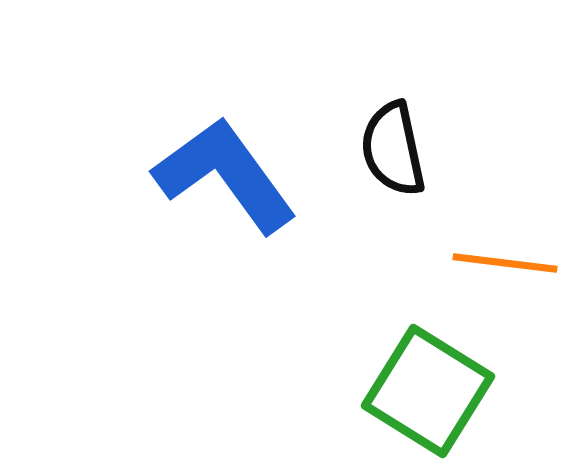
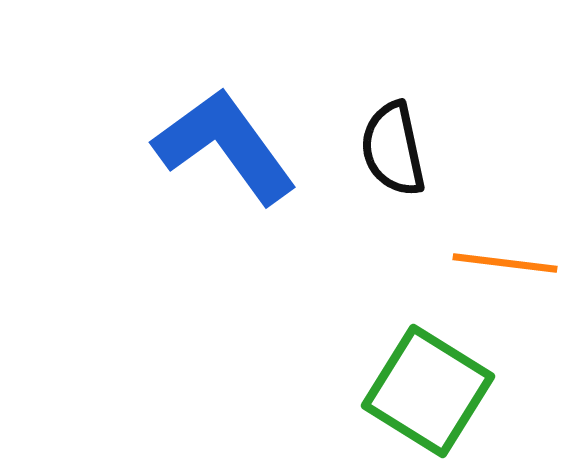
blue L-shape: moved 29 px up
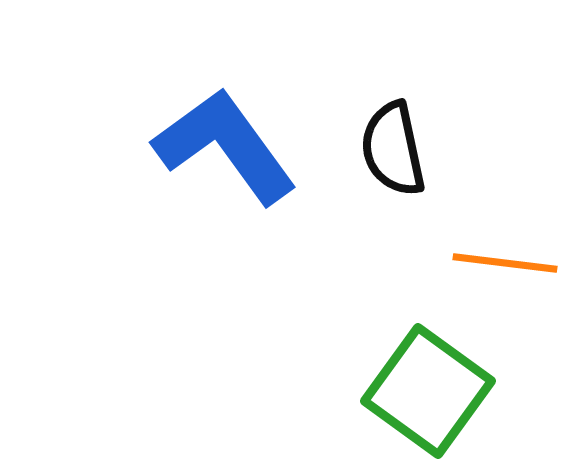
green square: rotated 4 degrees clockwise
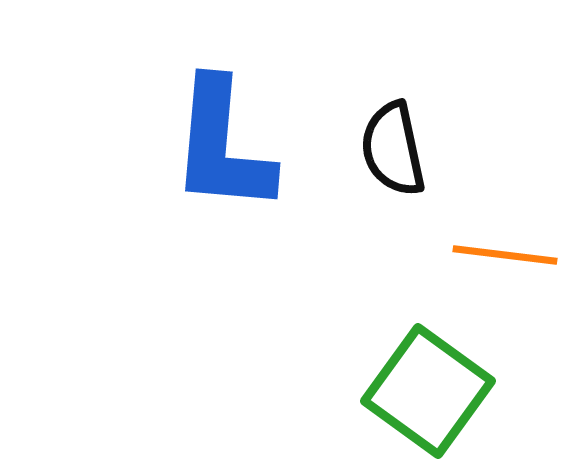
blue L-shape: moved 3 px left; rotated 139 degrees counterclockwise
orange line: moved 8 px up
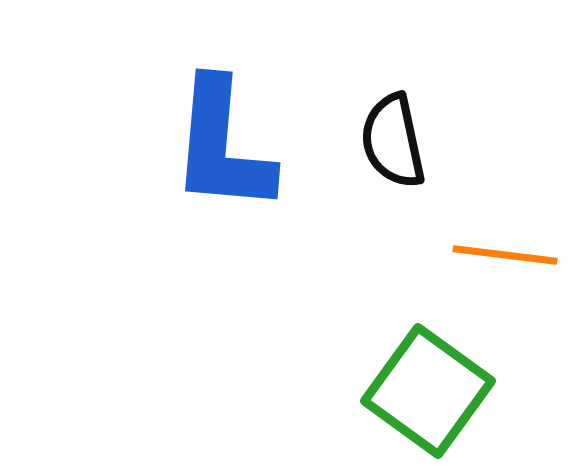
black semicircle: moved 8 px up
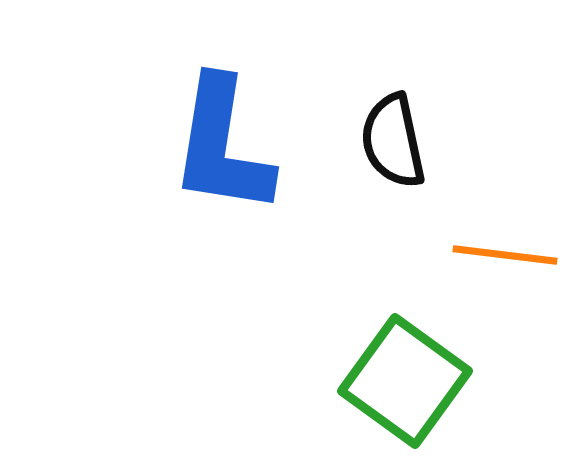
blue L-shape: rotated 4 degrees clockwise
green square: moved 23 px left, 10 px up
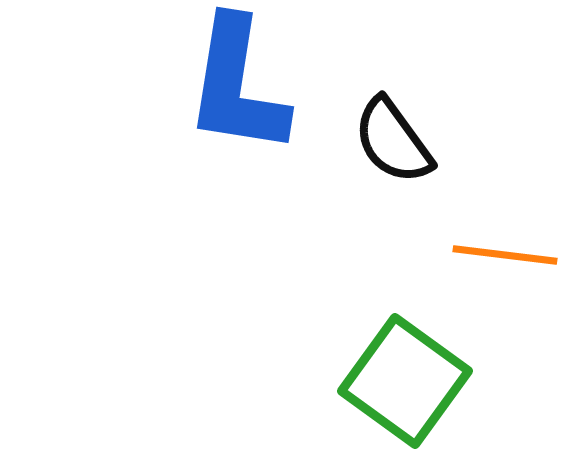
black semicircle: rotated 24 degrees counterclockwise
blue L-shape: moved 15 px right, 60 px up
